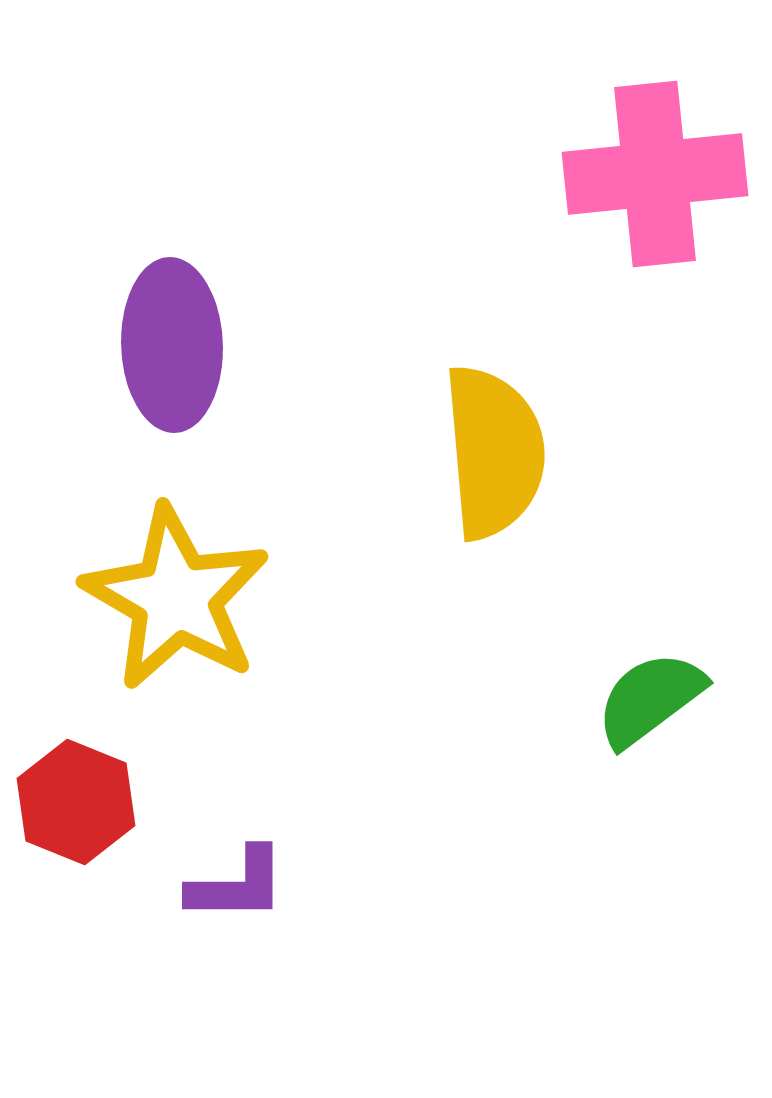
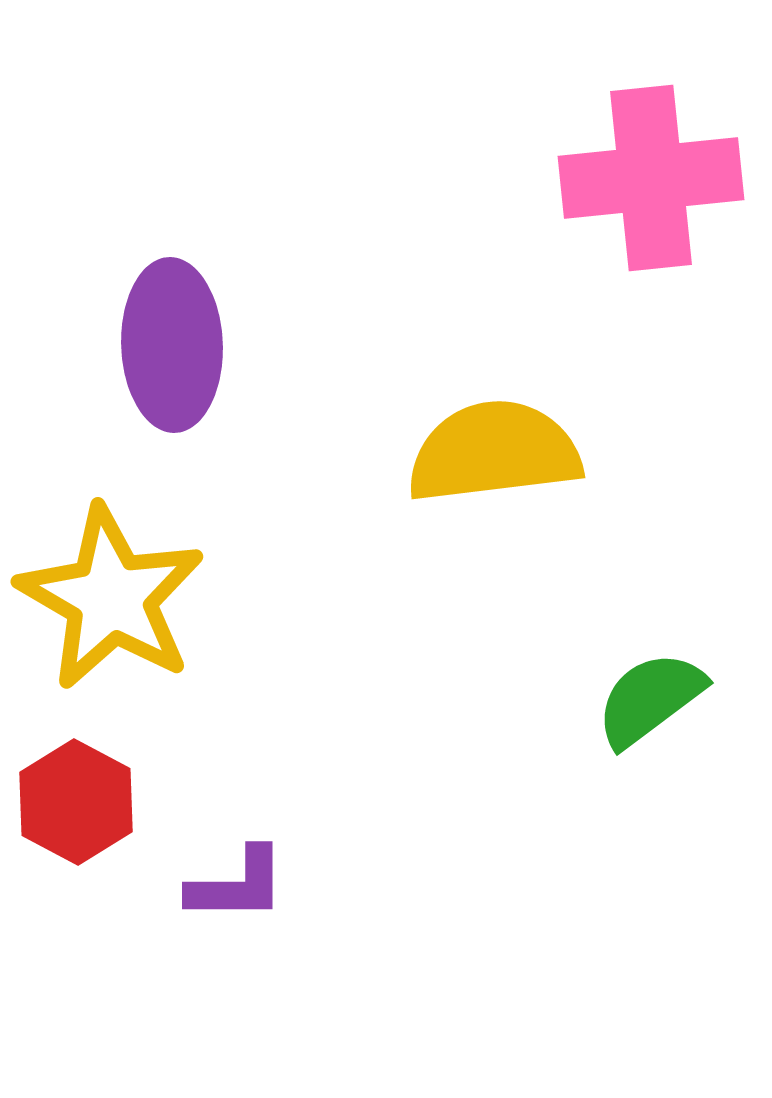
pink cross: moved 4 px left, 4 px down
yellow semicircle: rotated 92 degrees counterclockwise
yellow star: moved 65 px left
red hexagon: rotated 6 degrees clockwise
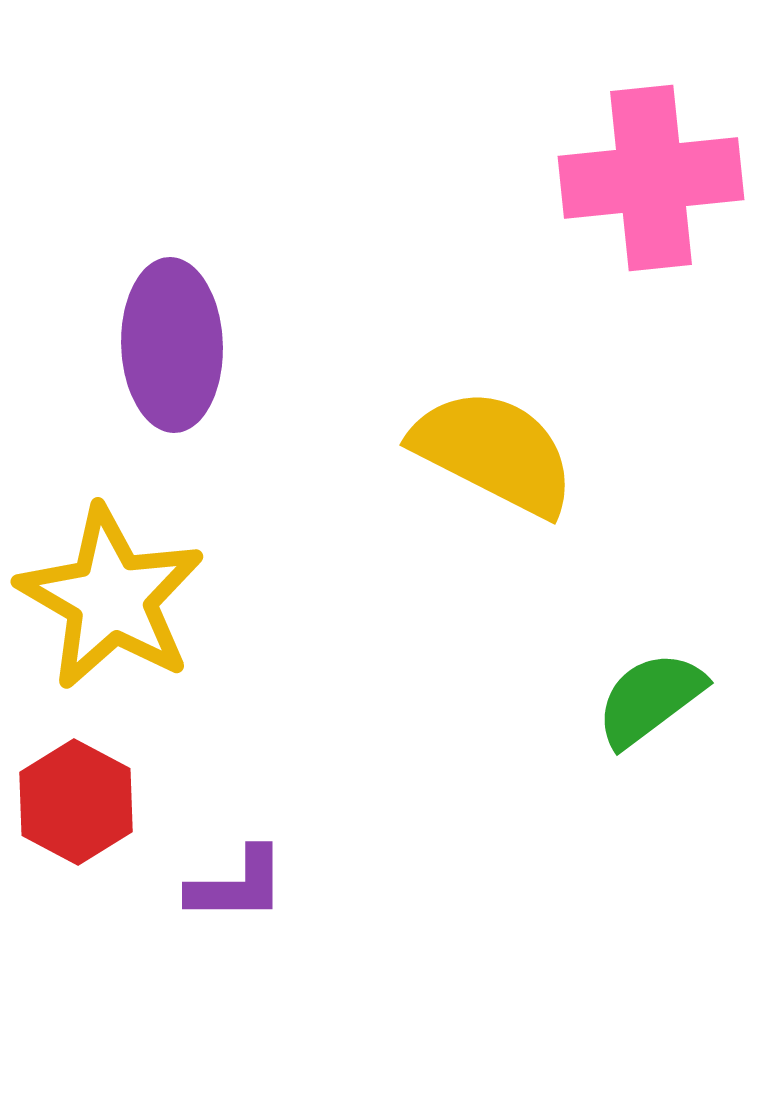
yellow semicircle: rotated 34 degrees clockwise
